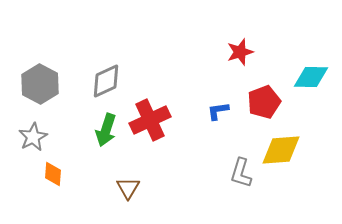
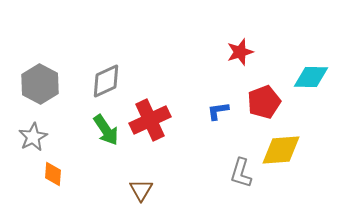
green arrow: rotated 52 degrees counterclockwise
brown triangle: moved 13 px right, 2 px down
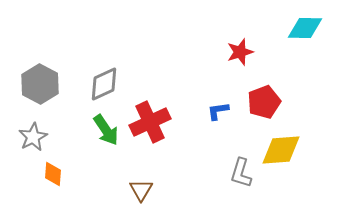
cyan diamond: moved 6 px left, 49 px up
gray diamond: moved 2 px left, 3 px down
red cross: moved 2 px down
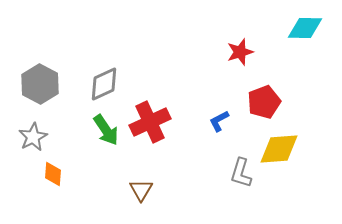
blue L-shape: moved 1 px right, 10 px down; rotated 20 degrees counterclockwise
yellow diamond: moved 2 px left, 1 px up
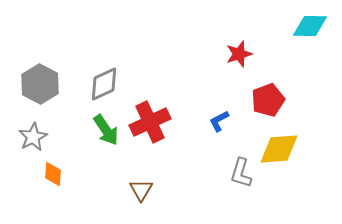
cyan diamond: moved 5 px right, 2 px up
red star: moved 1 px left, 2 px down
red pentagon: moved 4 px right, 2 px up
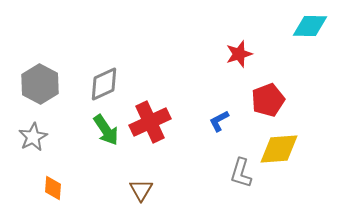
orange diamond: moved 14 px down
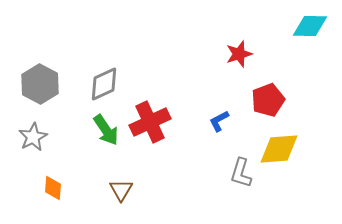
brown triangle: moved 20 px left
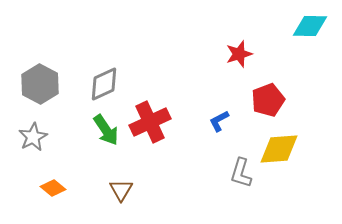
orange diamond: rotated 55 degrees counterclockwise
